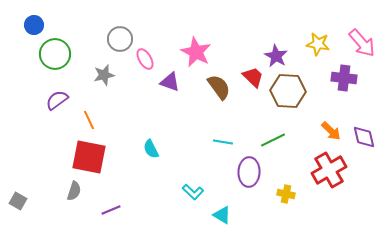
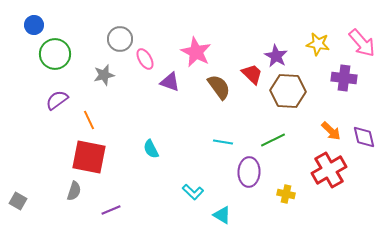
red trapezoid: moved 1 px left, 3 px up
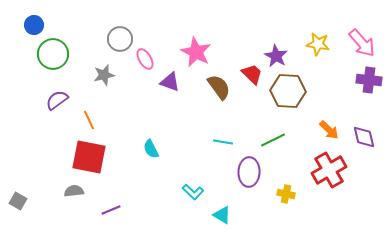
green circle: moved 2 px left
purple cross: moved 25 px right, 2 px down
orange arrow: moved 2 px left, 1 px up
gray semicircle: rotated 114 degrees counterclockwise
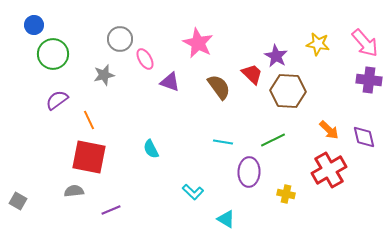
pink arrow: moved 3 px right
pink star: moved 2 px right, 9 px up
cyan triangle: moved 4 px right, 4 px down
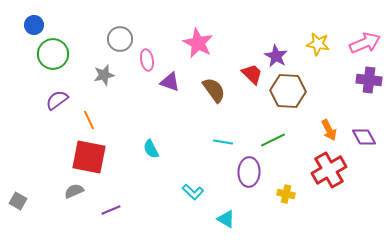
pink arrow: rotated 72 degrees counterclockwise
pink ellipse: moved 2 px right, 1 px down; rotated 20 degrees clockwise
brown semicircle: moved 5 px left, 3 px down
orange arrow: rotated 20 degrees clockwise
purple diamond: rotated 15 degrees counterclockwise
gray semicircle: rotated 18 degrees counterclockwise
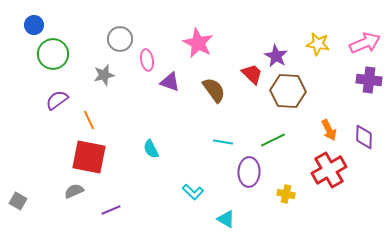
purple diamond: rotated 30 degrees clockwise
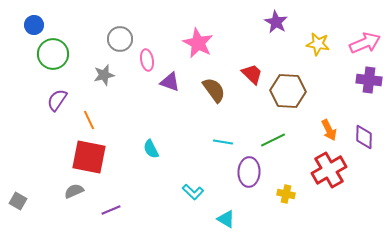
purple star: moved 34 px up
purple semicircle: rotated 20 degrees counterclockwise
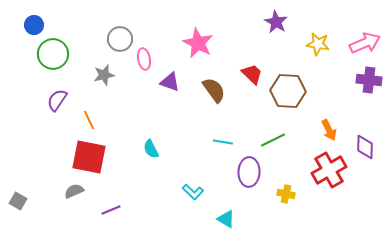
pink ellipse: moved 3 px left, 1 px up
purple diamond: moved 1 px right, 10 px down
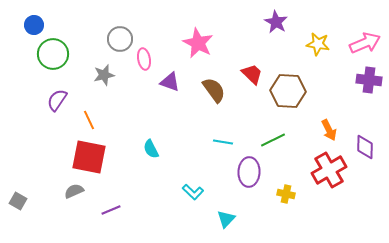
cyan triangle: rotated 42 degrees clockwise
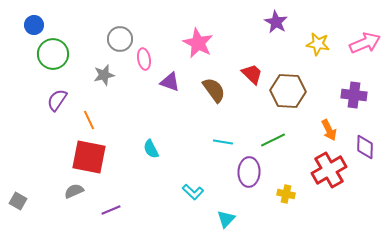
purple cross: moved 15 px left, 15 px down
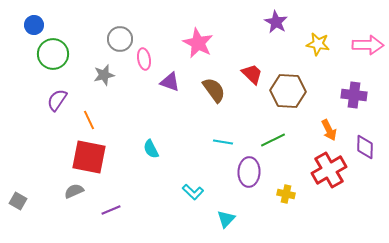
pink arrow: moved 3 px right, 2 px down; rotated 24 degrees clockwise
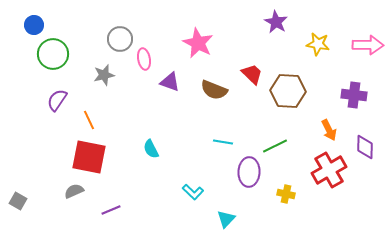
brown semicircle: rotated 148 degrees clockwise
green line: moved 2 px right, 6 px down
